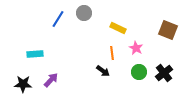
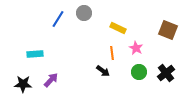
black cross: moved 2 px right
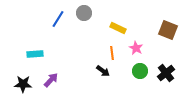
green circle: moved 1 px right, 1 px up
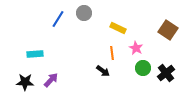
brown square: rotated 12 degrees clockwise
green circle: moved 3 px right, 3 px up
black star: moved 2 px right, 2 px up
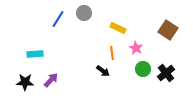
green circle: moved 1 px down
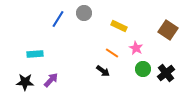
yellow rectangle: moved 1 px right, 2 px up
orange line: rotated 48 degrees counterclockwise
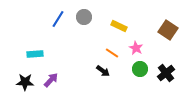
gray circle: moved 4 px down
green circle: moved 3 px left
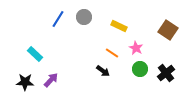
cyan rectangle: rotated 49 degrees clockwise
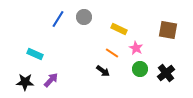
yellow rectangle: moved 3 px down
brown square: rotated 24 degrees counterclockwise
cyan rectangle: rotated 21 degrees counterclockwise
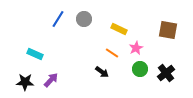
gray circle: moved 2 px down
pink star: rotated 16 degrees clockwise
black arrow: moved 1 px left, 1 px down
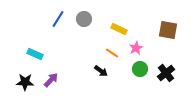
black arrow: moved 1 px left, 1 px up
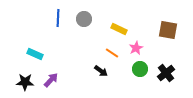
blue line: moved 1 px up; rotated 30 degrees counterclockwise
